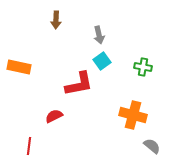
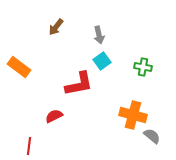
brown arrow: moved 7 px down; rotated 36 degrees clockwise
orange rectangle: rotated 25 degrees clockwise
gray semicircle: moved 10 px up
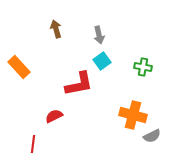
brown arrow: moved 2 px down; rotated 126 degrees clockwise
orange rectangle: rotated 10 degrees clockwise
gray semicircle: rotated 114 degrees clockwise
red line: moved 4 px right, 2 px up
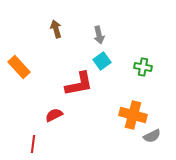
red semicircle: moved 1 px up
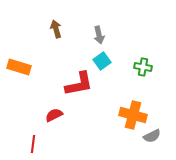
orange rectangle: rotated 30 degrees counterclockwise
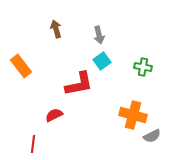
orange rectangle: moved 2 px right, 1 px up; rotated 35 degrees clockwise
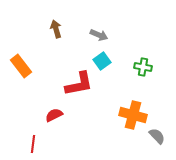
gray arrow: rotated 54 degrees counterclockwise
gray semicircle: moved 5 px right; rotated 108 degrees counterclockwise
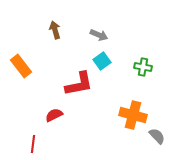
brown arrow: moved 1 px left, 1 px down
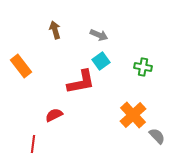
cyan square: moved 1 px left
red L-shape: moved 2 px right, 2 px up
orange cross: rotated 32 degrees clockwise
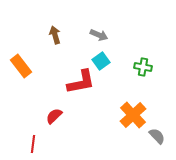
brown arrow: moved 5 px down
red semicircle: moved 1 px down; rotated 18 degrees counterclockwise
